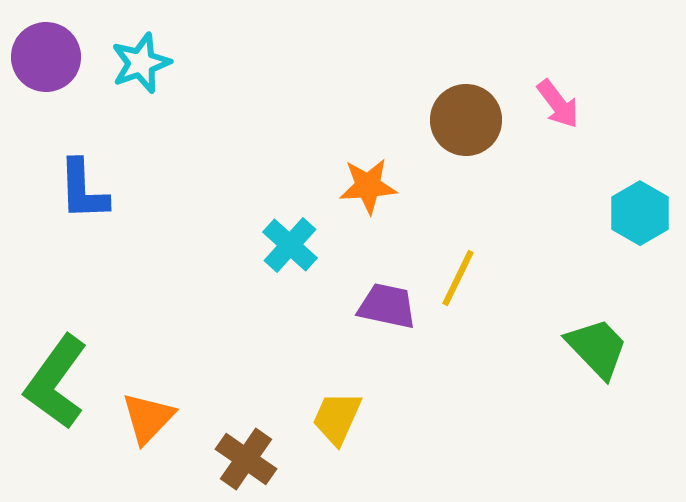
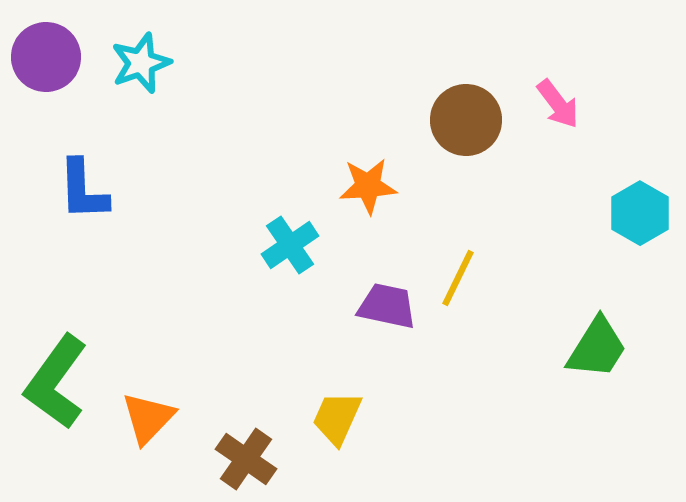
cyan cross: rotated 14 degrees clockwise
green trapezoid: rotated 76 degrees clockwise
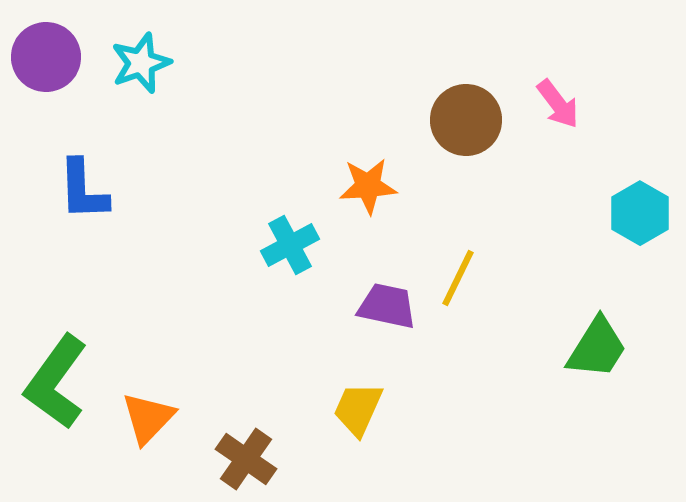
cyan cross: rotated 6 degrees clockwise
yellow trapezoid: moved 21 px right, 9 px up
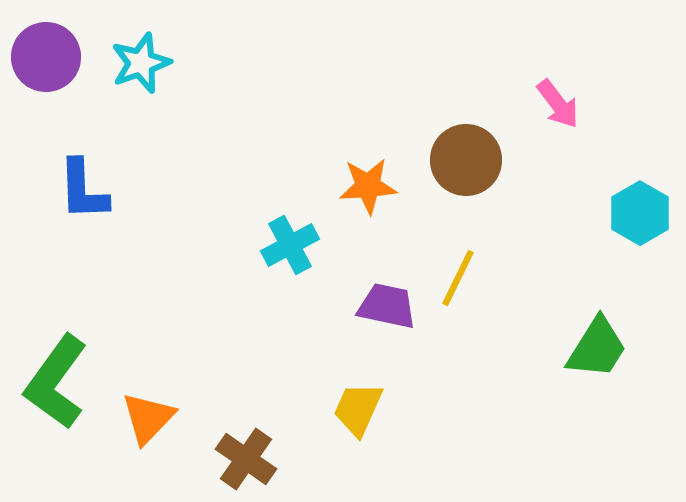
brown circle: moved 40 px down
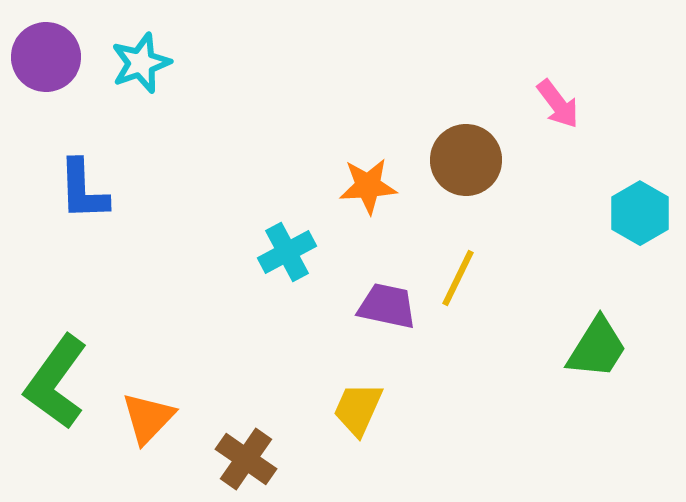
cyan cross: moved 3 px left, 7 px down
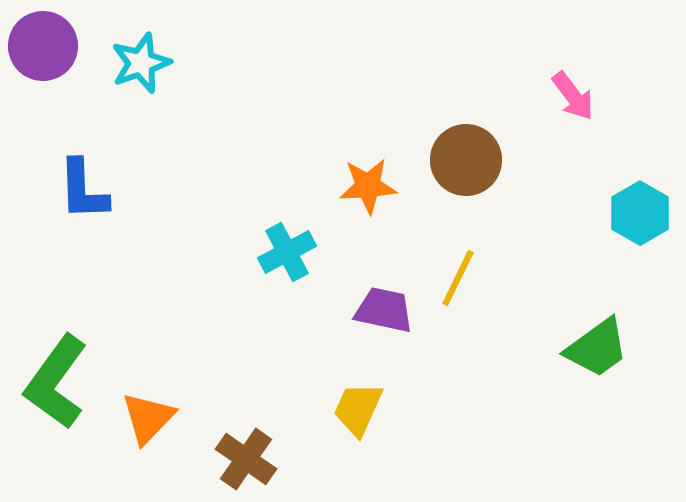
purple circle: moved 3 px left, 11 px up
pink arrow: moved 15 px right, 8 px up
purple trapezoid: moved 3 px left, 4 px down
green trapezoid: rotated 22 degrees clockwise
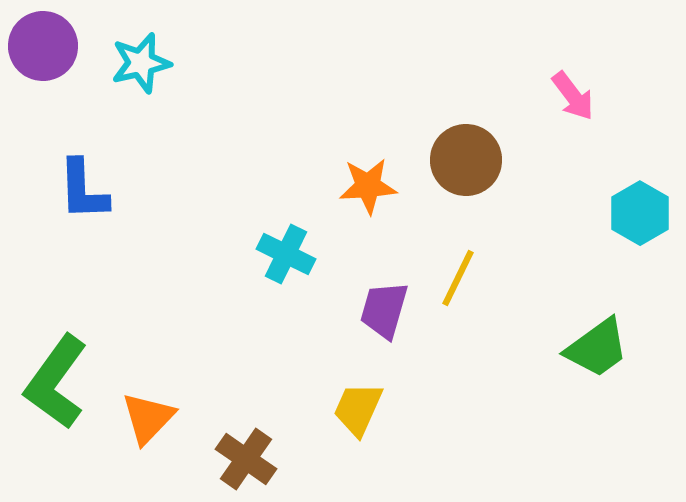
cyan star: rotated 6 degrees clockwise
cyan cross: moved 1 px left, 2 px down; rotated 36 degrees counterclockwise
purple trapezoid: rotated 86 degrees counterclockwise
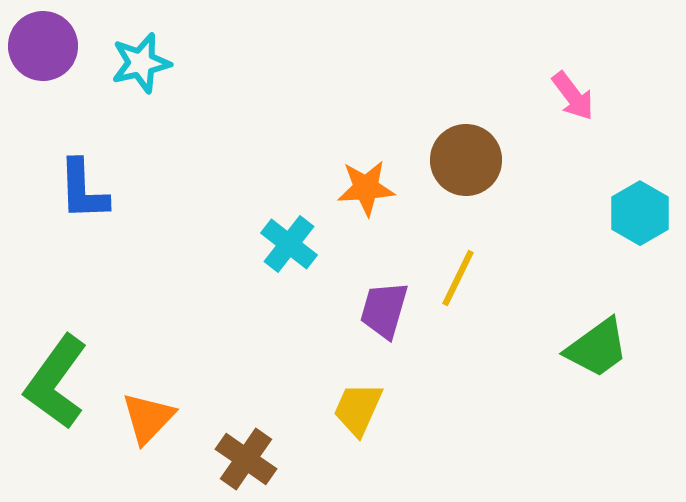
orange star: moved 2 px left, 2 px down
cyan cross: moved 3 px right, 10 px up; rotated 12 degrees clockwise
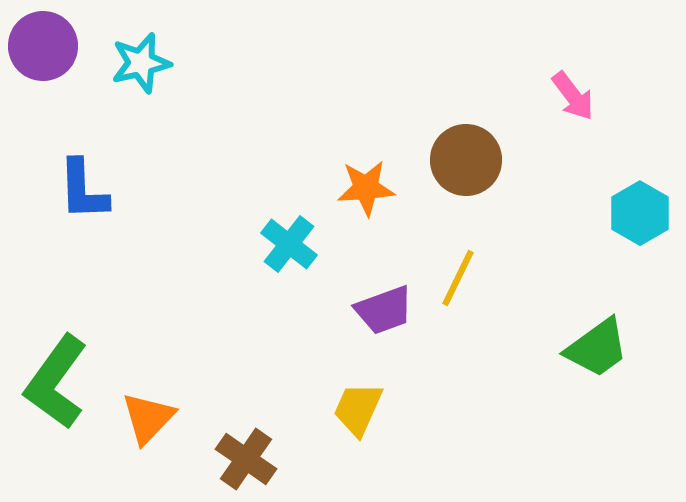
purple trapezoid: rotated 126 degrees counterclockwise
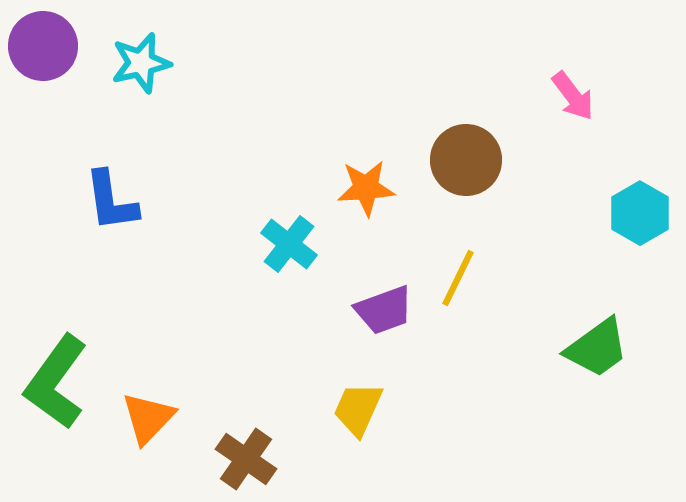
blue L-shape: moved 28 px right, 11 px down; rotated 6 degrees counterclockwise
